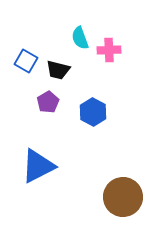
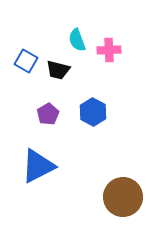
cyan semicircle: moved 3 px left, 2 px down
purple pentagon: moved 12 px down
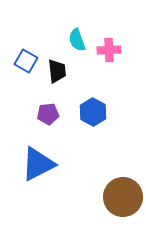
black trapezoid: moved 1 px left, 1 px down; rotated 110 degrees counterclockwise
purple pentagon: rotated 25 degrees clockwise
blue triangle: moved 2 px up
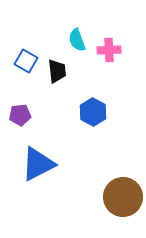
purple pentagon: moved 28 px left, 1 px down
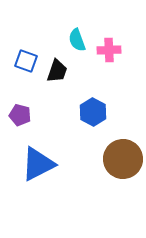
blue square: rotated 10 degrees counterclockwise
black trapezoid: rotated 25 degrees clockwise
purple pentagon: rotated 20 degrees clockwise
brown circle: moved 38 px up
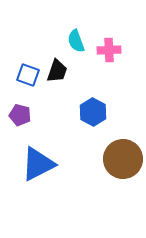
cyan semicircle: moved 1 px left, 1 px down
blue square: moved 2 px right, 14 px down
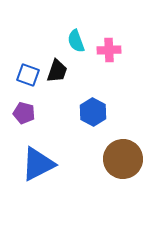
purple pentagon: moved 4 px right, 2 px up
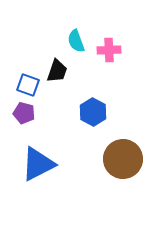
blue square: moved 10 px down
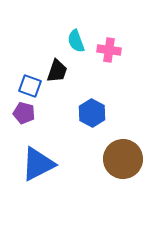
pink cross: rotated 10 degrees clockwise
blue square: moved 2 px right, 1 px down
blue hexagon: moved 1 px left, 1 px down
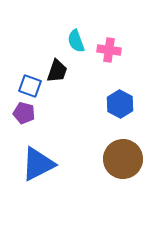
blue hexagon: moved 28 px right, 9 px up
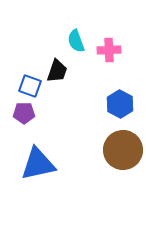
pink cross: rotated 10 degrees counterclockwise
purple pentagon: rotated 15 degrees counterclockwise
brown circle: moved 9 px up
blue triangle: rotated 15 degrees clockwise
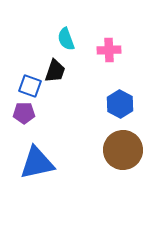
cyan semicircle: moved 10 px left, 2 px up
black trapezoid: moved 2 px left
blue triangle: moved 1 px left, 1 px up
